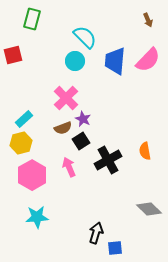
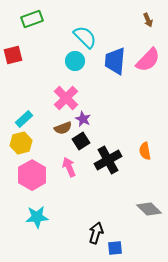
green rectangle: rotated 55 degrees clockwise
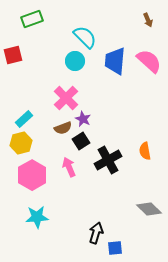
pink semicircle: moved 1 px right, 1 px down; rotated 92 degrees counterclockwise
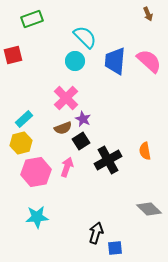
brown arrow: moved 6 px up
pink arrow: moved 2 px left; rotated 42 degrees clockwise
pink hexagon: moved 4 px right, 3 px up; rotated 20 degrees clockwise
